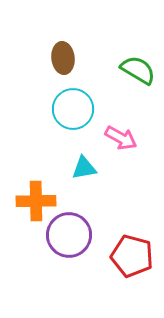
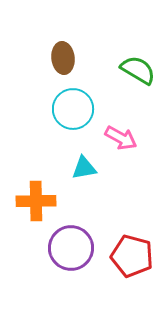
purple circle: moved 2 px right, 13 px down
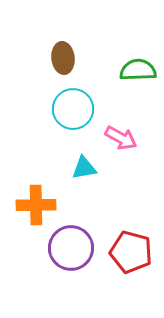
green semicircle: rotated 33 degrees counterclockwise
orange cross: moved 4 px down
red pentagon: moved 1 px left, 4 px up
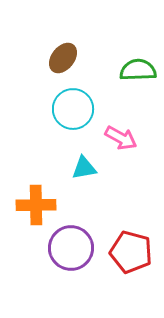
brown ellipse: rotated 44 degrees clockwise
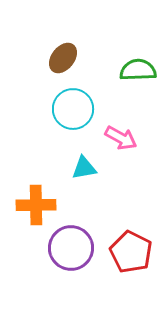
red pentagon: rotated 12 degrees clockwise
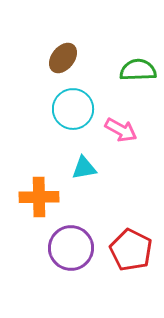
pink arrow: moved 8 px up
orange cross: moved 3 px right, 8 px up
red pentagon: moved 2 px up
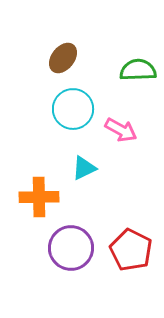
cyan triangle: rotated 16 degrees counterclockwise
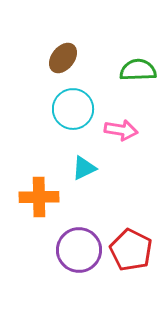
pink arrow: rotated 20 degrees counterclockwise
purple circle: moved 8 px right, 2 px down
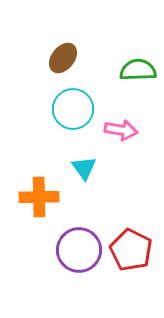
cyan triangle: rotated 40 degrees counterclockwise
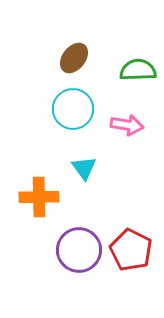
brown ellipse: moved 11 px right
pink arrow: moved 6 px right, 5 px up
